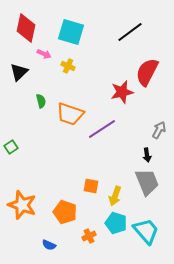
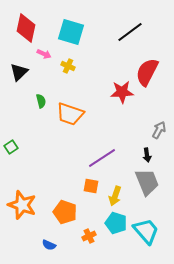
red star: rotated 10 degrees clockwise
purple line: moved 29 px down
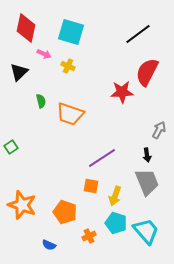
black line: moved 8 px right, 2 px down
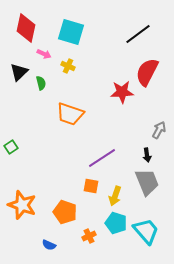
green semicircle: moved 18 px up
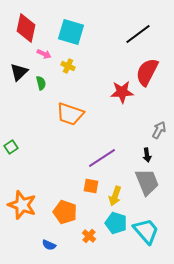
orange cross: rotated 24 degrees counterclockwise
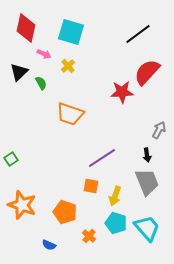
yellow cross: rotated 24 degrees clockwise
red semicircle: rotated 16 degrees clockwise
green semicircle: rotated 16 degrees counterclockwise
green square: moved 12 px down
cyan trapezoid: moved 1 px right, 3 px up
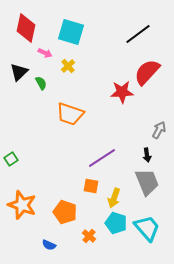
pink arrow: moved 1 px right, 1 px up
yellow arrow: moved 1 px left, 2 px down
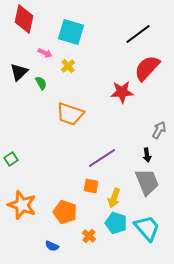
red diamond: moved 2 px left, 9 px up
red semicircle: moved 4 px up
blue semicircle: moved 3 px right, 1 px down
